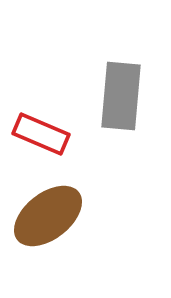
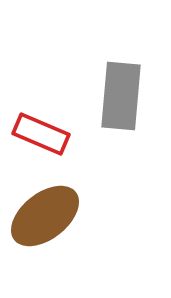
brown ellipse: moved 3 px left
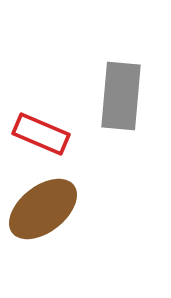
brown ellipse: moved 2 px left, 7 px up
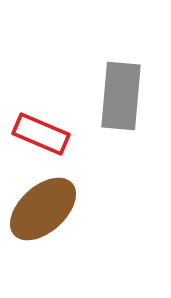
brown ellipse: rotated 4 degrees counterclockwise
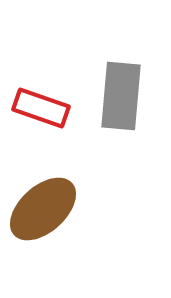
red rectangle: moved 26 px up; rotated 4 degrees counterclockwise
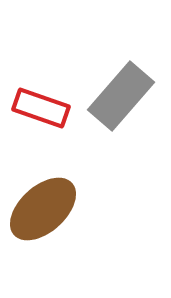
gray rectangle: rotated 36 degrees clockwise
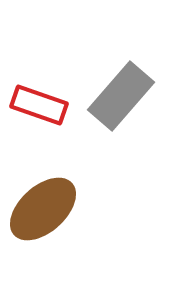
red rectangle: moved 2 px left, 3 px up
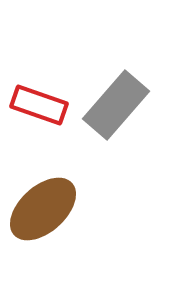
gray rectangle: moved 5 px left, 9 px down
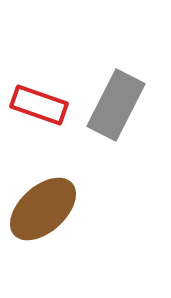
gray rectangle: rotated 14 degrees counterclockwise
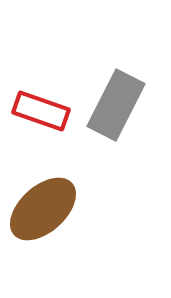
red rectangle: moved 2 px right, 6 px down
